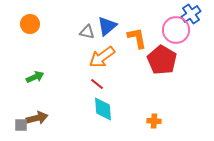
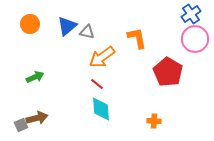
blue triangle: moved 40 px left
pink circle: moved 19 px right, 9 px down
red pentagon: moved 6 px right, 12 px down
cyan diamond: moved 2 px left
gray square: rotated 24 degrees counterclockwise
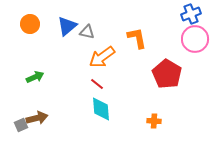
blue cross: rotated 12 degrees clockwise
red pentagon: moved 1 px left, 2 px down
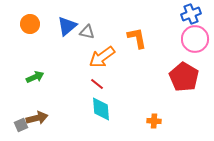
red pentagon: moved 17 px right, 3 px down
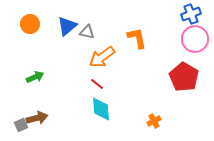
orange cross: rotated 32 degrees counterclockwise
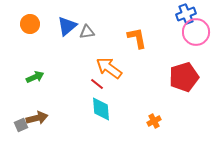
blue cross: moved 5 px left
gray triangle: rotated 21 degrees counterclockwise
pink circle: moved 1 px right, 7 px up
orange arrow: moved 7 px right, 11 px down; rotated 72 degrees clockwise
red pentagon: rotated 24 degrees clockwise
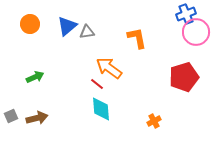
gray square: moved 10 px left, 9 px up
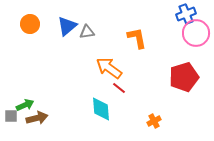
pink circle: moved 1 px down
green arrow: moved 10 px left, 28 px down
red line: moved 22 px right, 4 px down
gray square: rotated 24 degrees clockwise
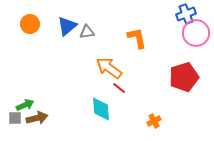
gray square: moved 4 px right, 2 px down
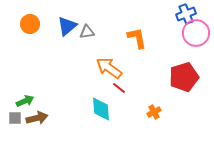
green arrow: moved 4 px up
orange cross: moved 9 px up
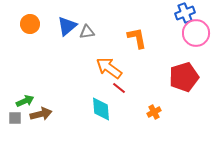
blue cross: moved 1 px left, 1 px up
brown arrow: moved 4 px right, 4 px up
